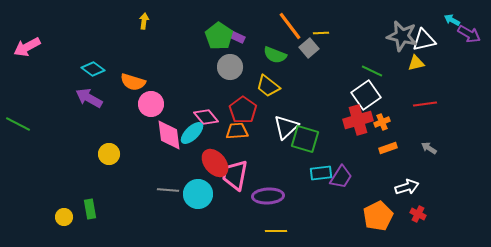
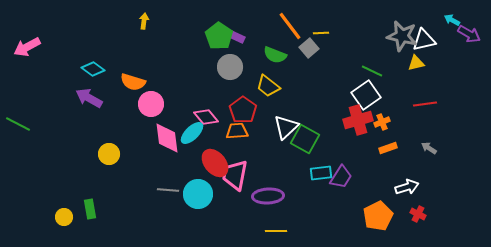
pink diamond at (169, 135): moved 2 px left, 3 px down
green square at (305, 139): rotated 12 degrees clockwise
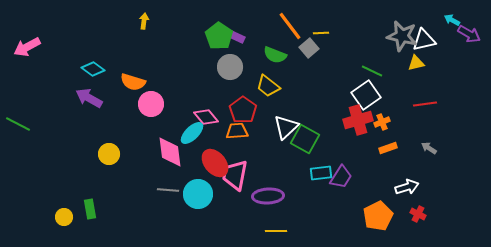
pink diamond at (167, 138): moved 3 px right, 14 px down
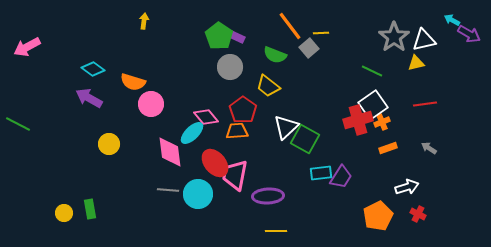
gray star at (402, 36): moved 8 px left, 1 px down; rotated 24 degrees clockwise
white square at (366, 95): moved 7 px right, 10 px down
yellow circle at (109, 154): moved 10 px up
yellow circle at (64, 217): moved 4 px up
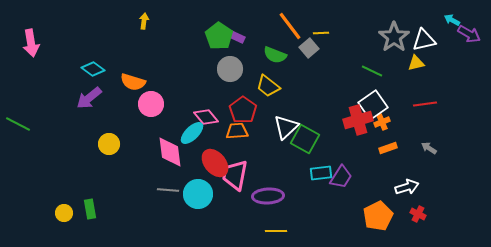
pink arrow at (27, 47): moved 4 px right, 4 px up; rotated 72 degrees counterclockwise
gray circle at (230, 67): moved 2 px down
purple arrow at (89, 98): rotated 68 degrees counterclockwise
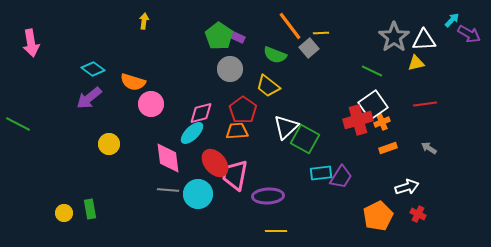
cyan arrow at (452, 20): rotated 105 degrees clockwise
white triangle at (424, 40): rotated 10 degrees clockwise
pink diamond at (206, 117): moved 5 px left, 4 px up; rotated 65 degrees counterclockwise
pink diamond at (170, 152): moved 2 px left, 6 px down
